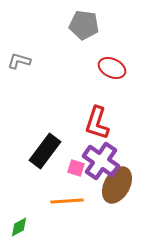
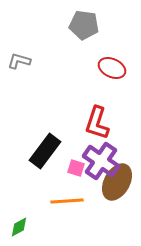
brown ellipse: moved 3 px up
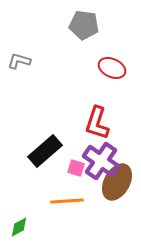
black rectangle: rotated 12 degrees clockwise
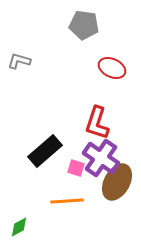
purple cross: moved 3 px up
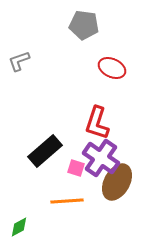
gray L-shape: rotated 35 degrees counterclockwise
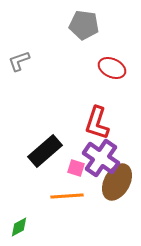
orange line: moved 5 px up
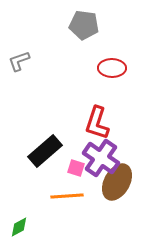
red ellipse: rotated 24 degrees counterclockwise
